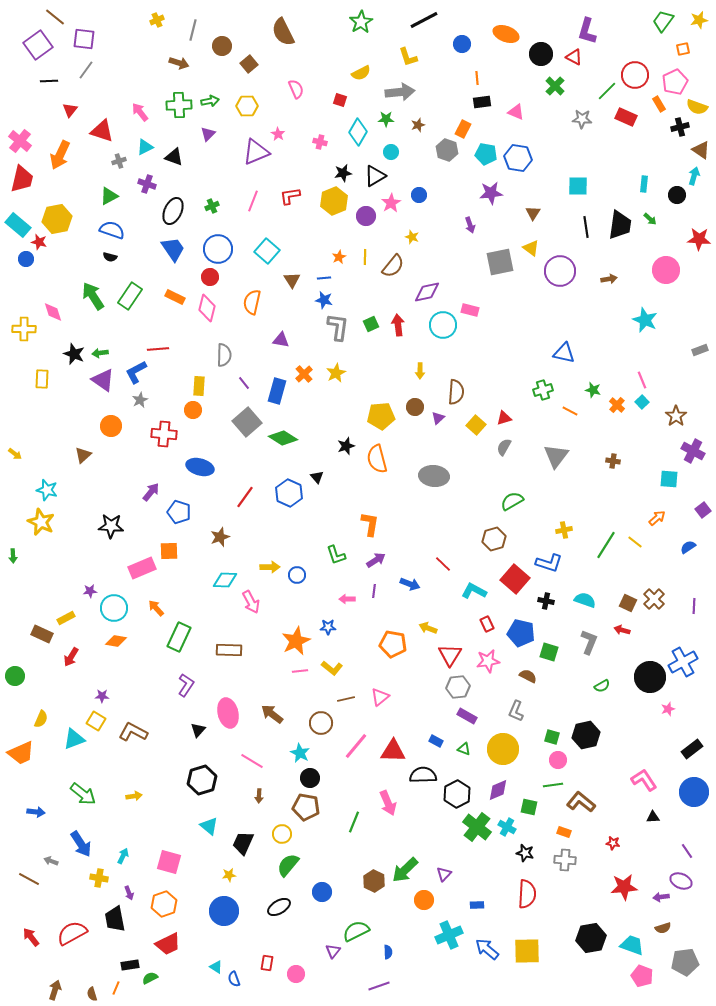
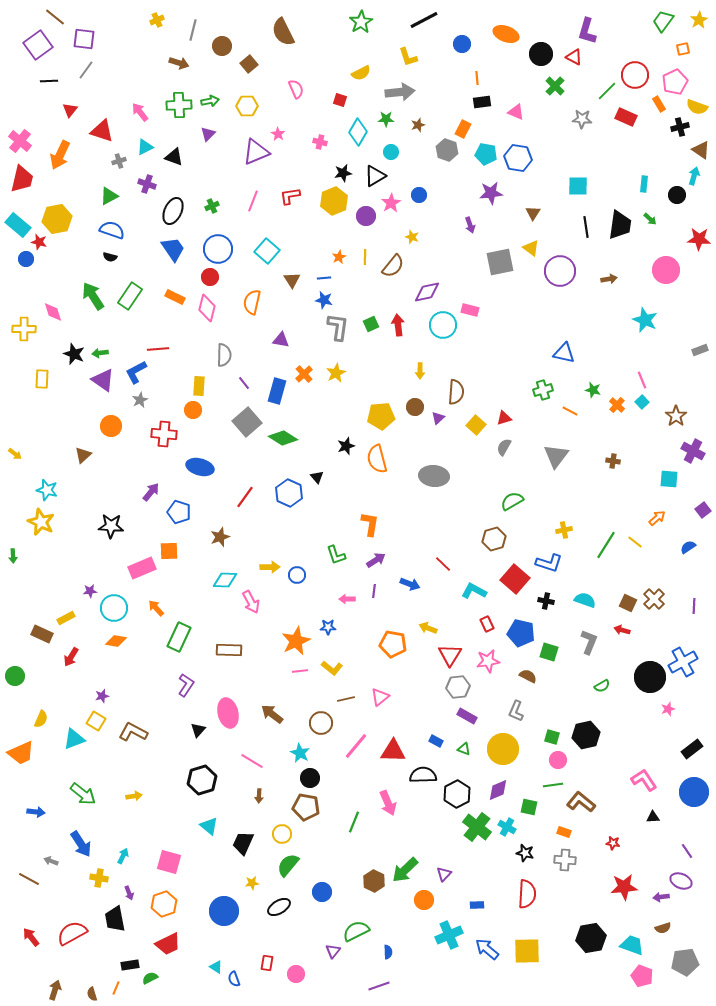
yellow star at (699, 20): rotated 18 degrees counterclockwise
purple star at (102, 696): rotated 16 degrees counterclockwise
yellow star at (229, 875): moved 23 px right, 8 px down
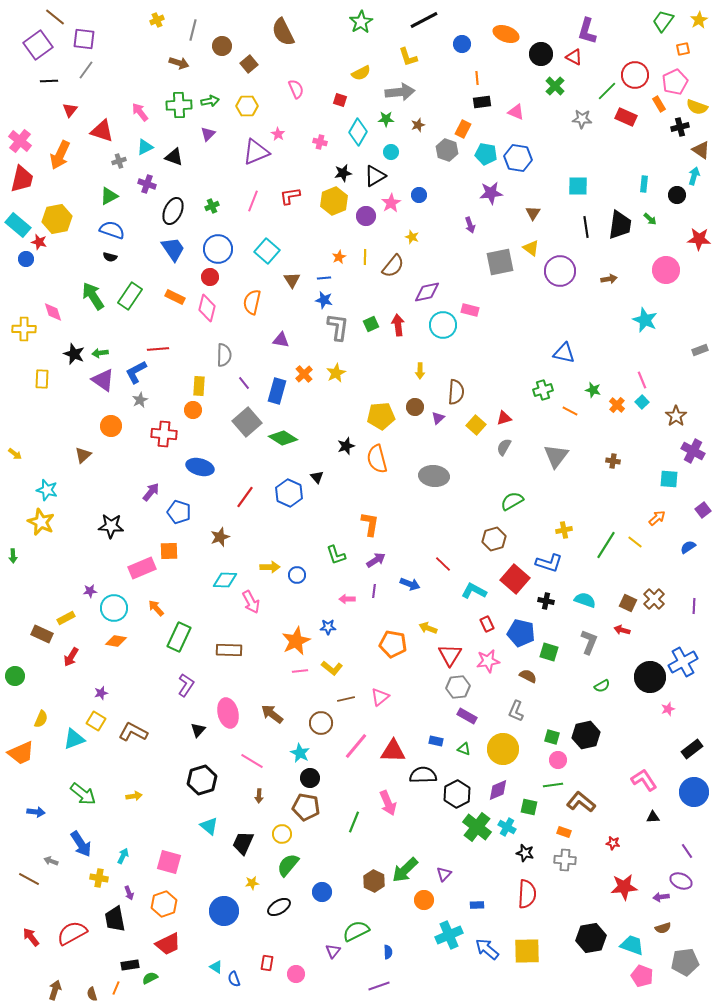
purple star at (102, 696): moved 1 px left, 3 px up
blue rectangle at (436, 741): rotated 16 degrees counterclockwise
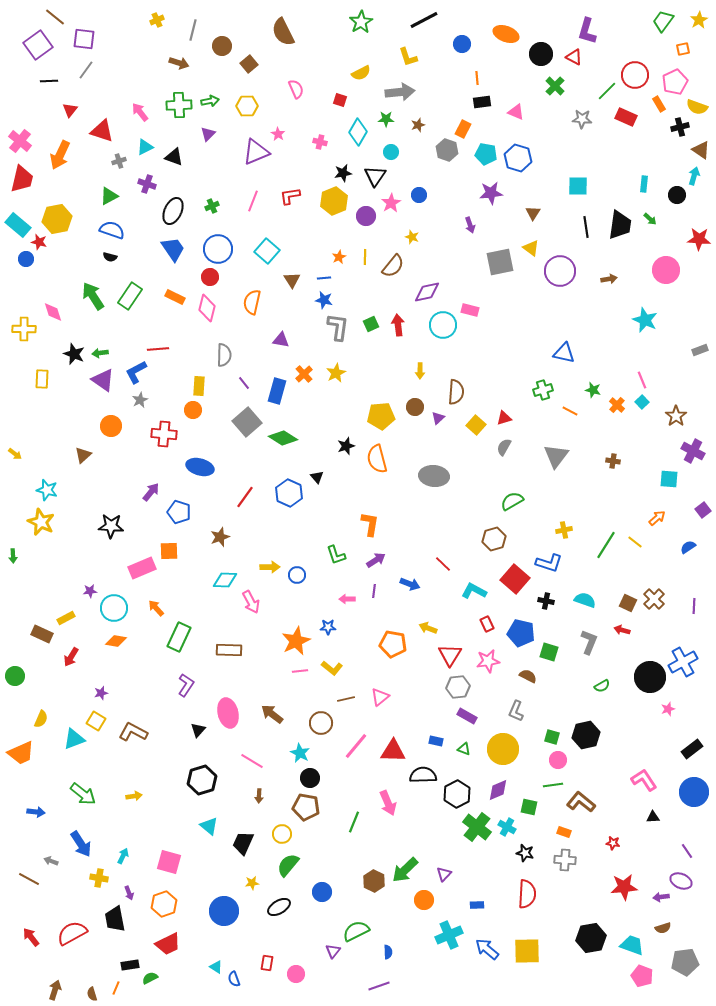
blue hexagon at (518, 158): rotated 8 degrees clockwise
black triangle at (375, 176): rotated 25 degrees counterclockwise
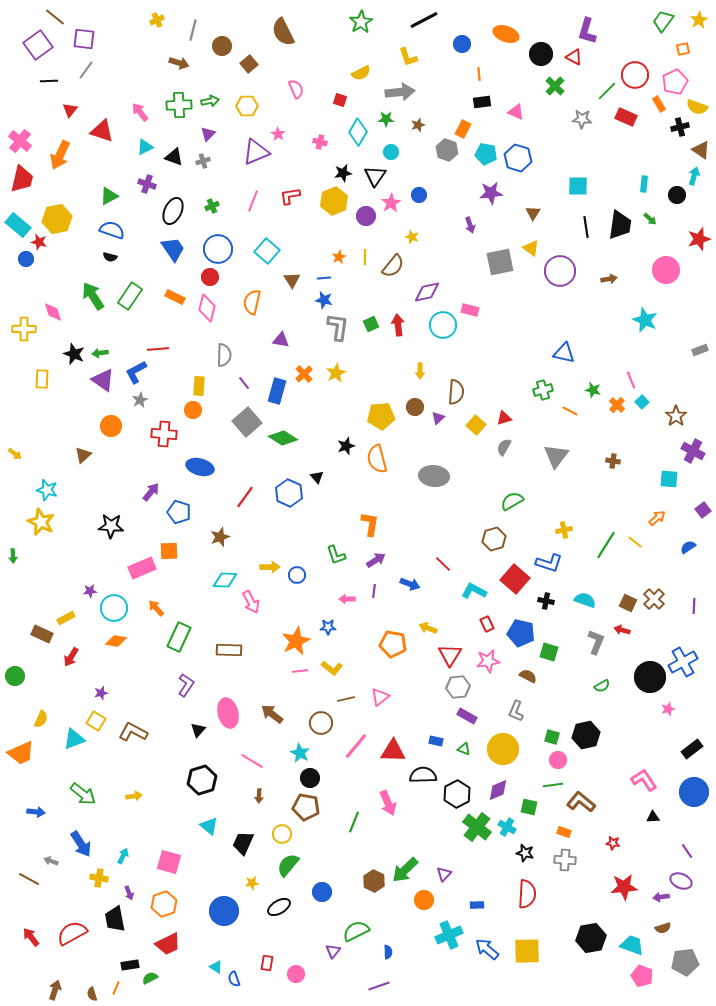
orange line at (477, 78): moved 2 px right, 4 px up
gray cross at (119, 161): moved 84 px right
red star at (699, 239): rotated 20 degrees counterclockwise
pink line at (642, 380): moved 11 px left
gray L-shape at (589, 642): moved 7 px right
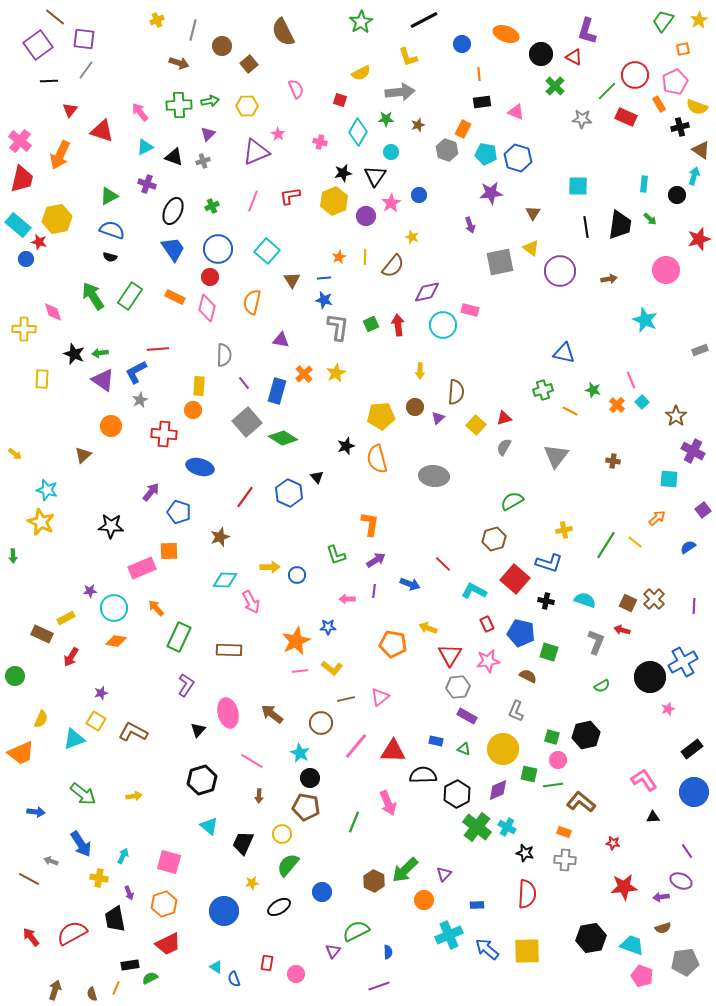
green square at (529, 807): moved 33 px up
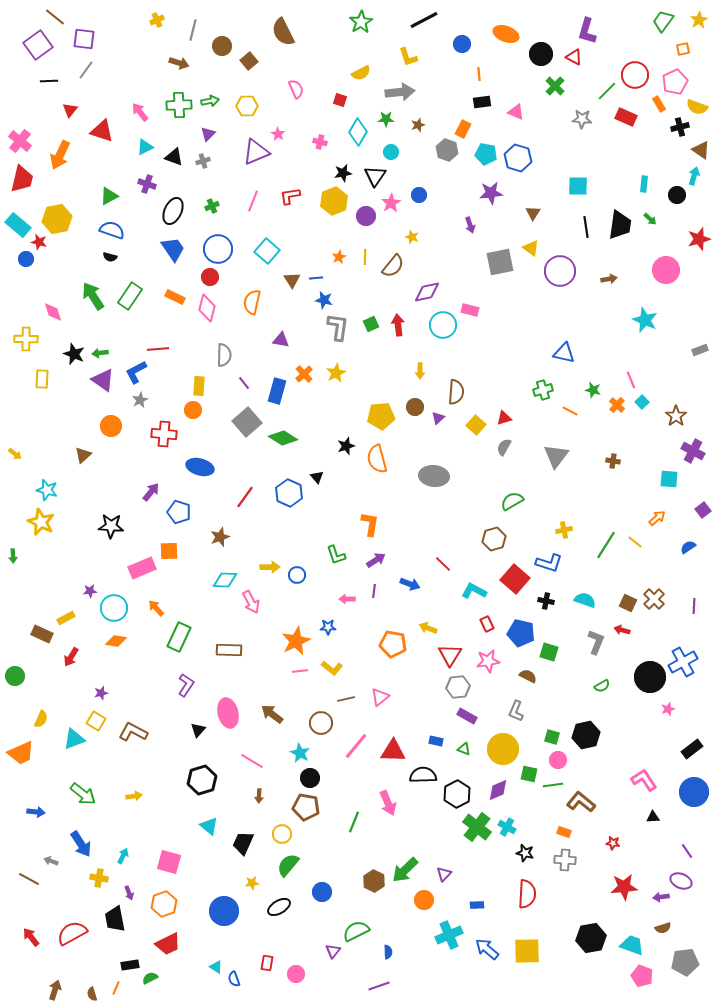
brown square at (249, 64): moved 3 px up
blue line at (324, 278): moved 8 px left
yellow cross at (24, 329): moved 2 px right, 10 px down
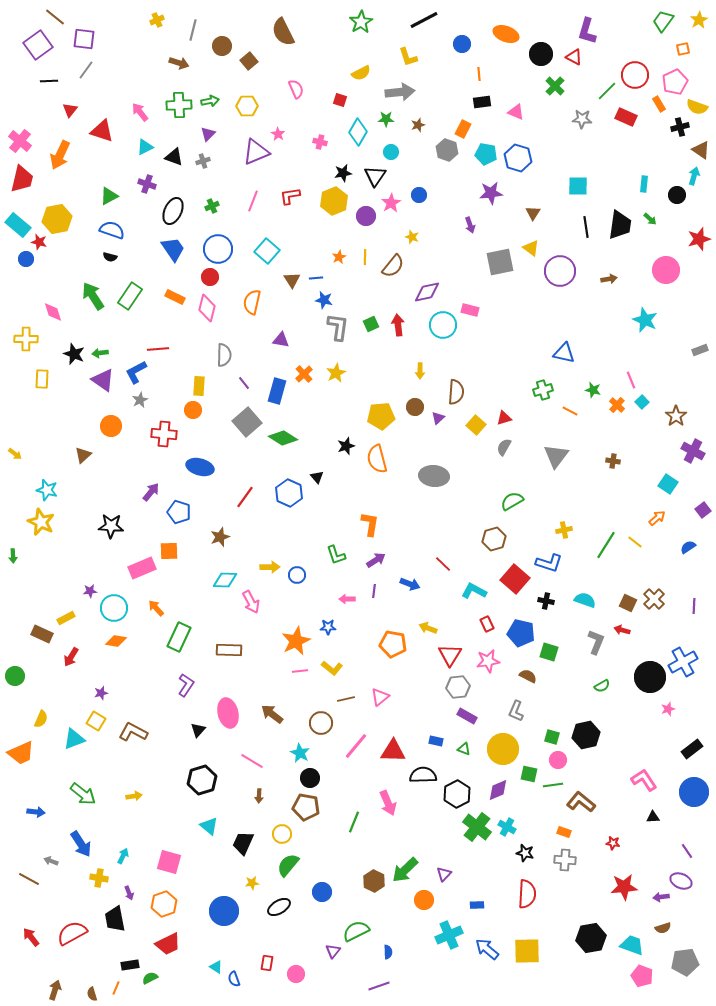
cyan square at (669, 479): moved 1 px left, 5 px down; rotated 30 degrees clockwise
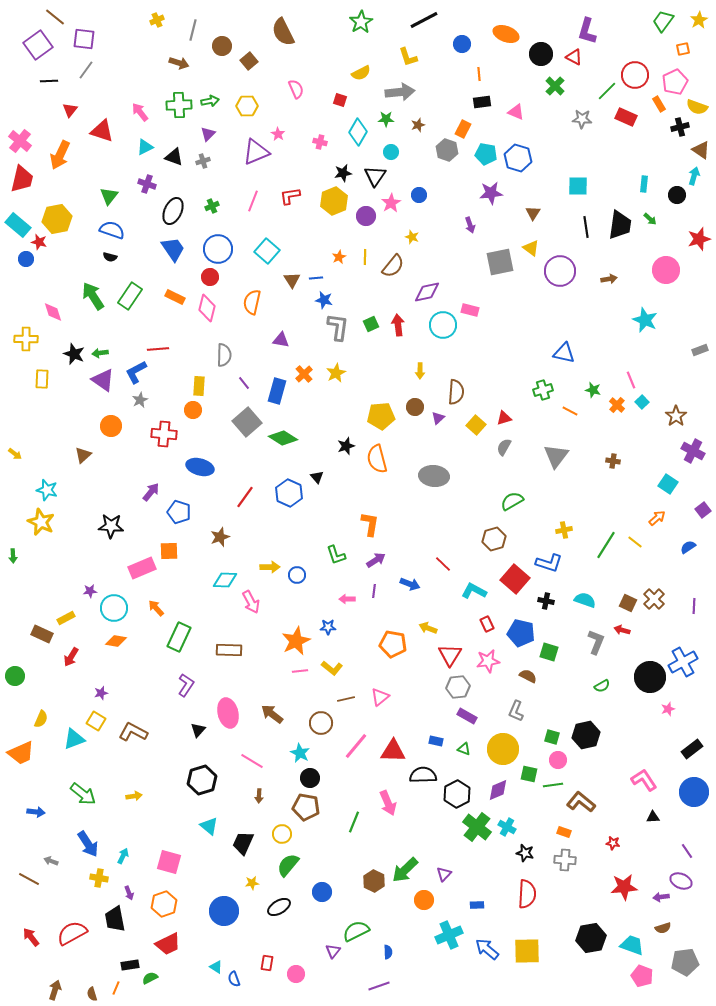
green triangle at (109, 196): rotated 24 degrees counterclockwise
blue arrow at (81, 844): moved 7 px right
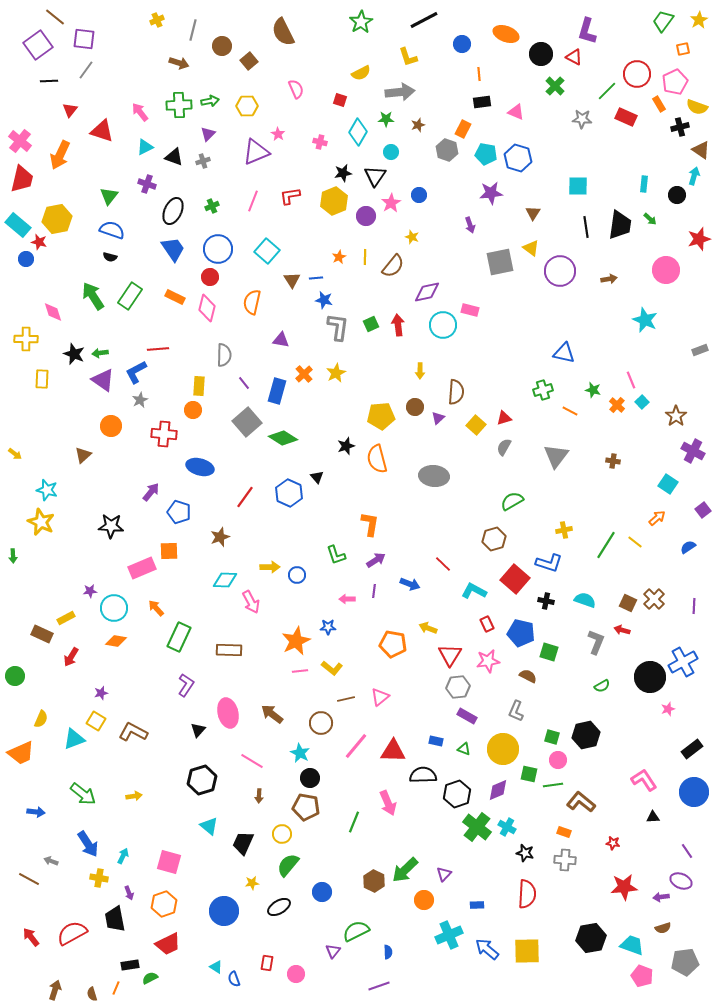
red circle at (635, 75): moved 2 px right, 1 px up
black hexagon at (457, 794): rotated 8 degrees clockwise
